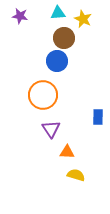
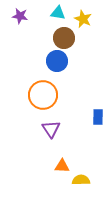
cyan triangle: rotated 14 degrees clockwise
orange triangle: moved 5 px left, 14 px down
yellow semicircle: moved 5 px right, 5 px down; rotated 18 degrees counterclockwise
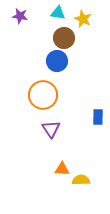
orange triangle: moved 3 px down
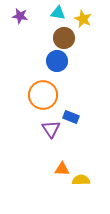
blue rectangle: moved 27 px left; rotated 70 degrees counterclockwise
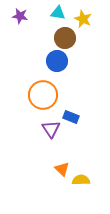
brown circle: moved 1 px right
orange triangle: rotated 42 degrees clockwise
